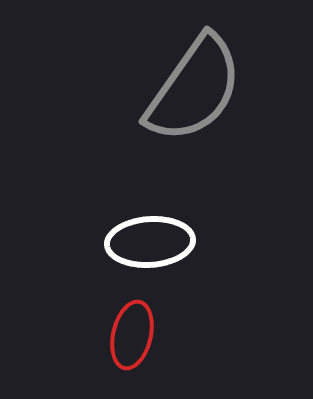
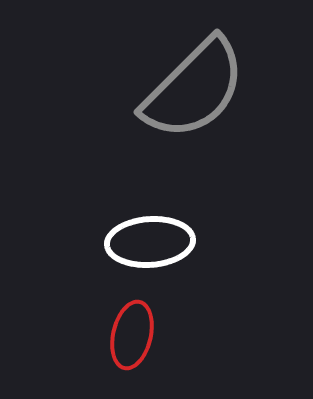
gray semicircle: rotated 10 degrees clockwise
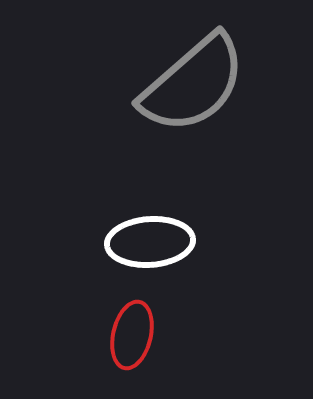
gray semicircle: moved 1 px left, 5 px up; rotated 4 degrees clockwise
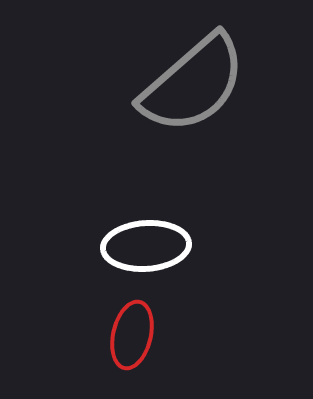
white ellipse: moved 4 px left, 4 px down
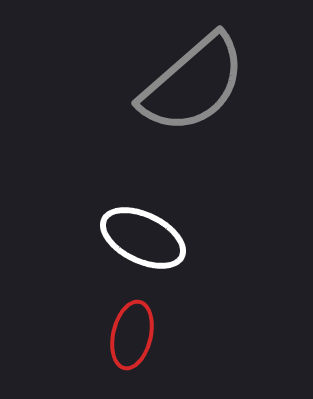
white ellipse: moved 3 px left, 8 px up; rotated 30 degrees clockwise
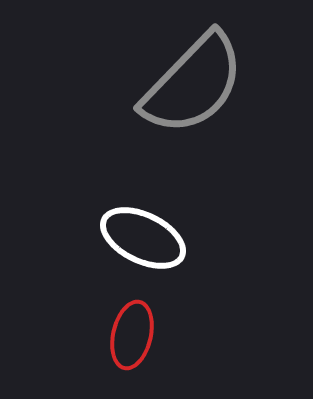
gray semicircle: rotated 5 degrees counterclockwise
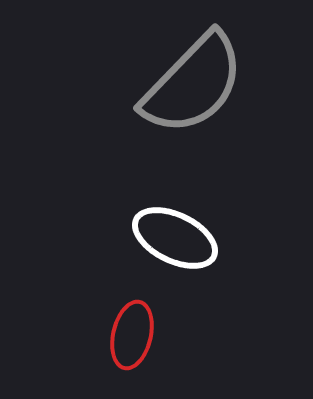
white ellipse: moved 32 px right
